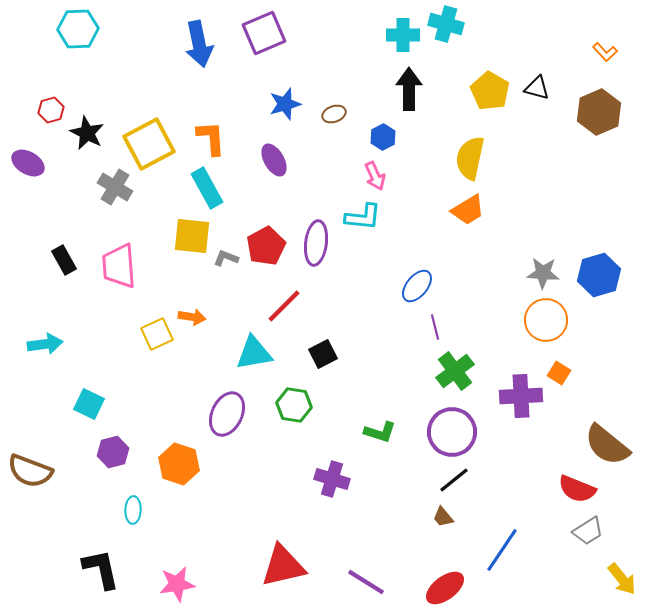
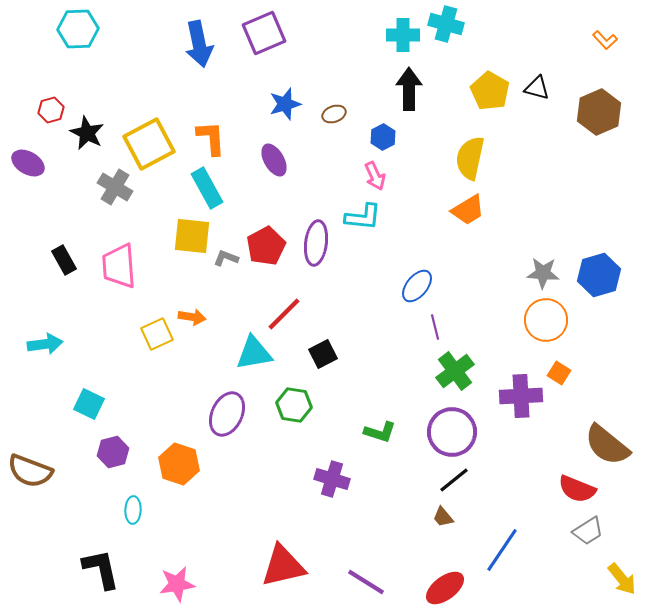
orange L-shape at (605, 52): moved 12 px up
red line at (284, 306): moved 8 px down
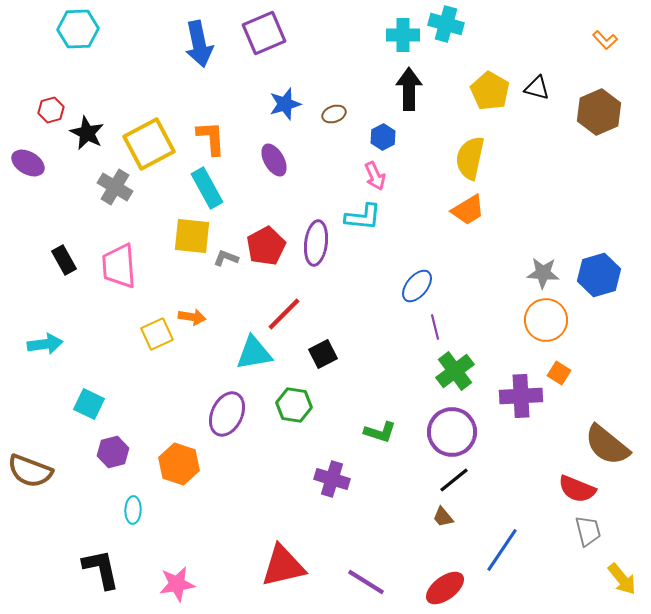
gray trapezoid at (588, 531): rotated 72 degrees counterclockwise
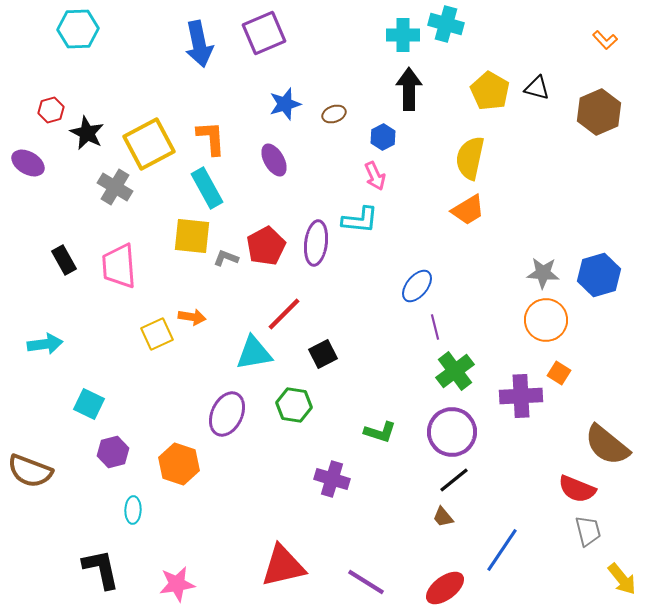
cyan L-shape at (363, 217): moved 3 px left, 3 px down
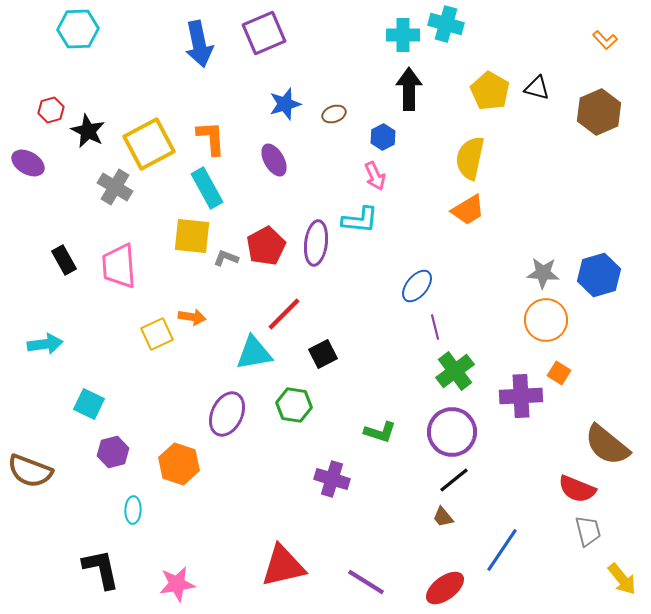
black star at (87, 133): moved 1 px right, 2 px up
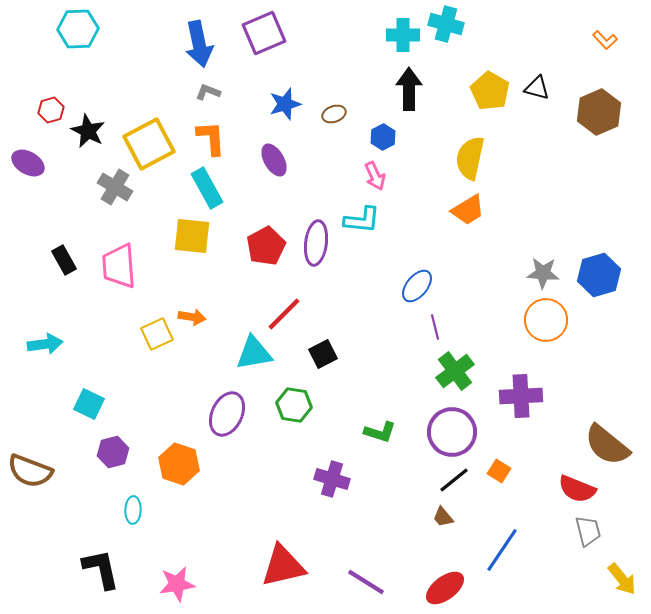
cyan L-shape at (360, 220): moved 2 px right
gray L-shape at (226, 258): moved 18 px left, 166 px up
orange square at (559, 373): moved 60 px left, 98 px down
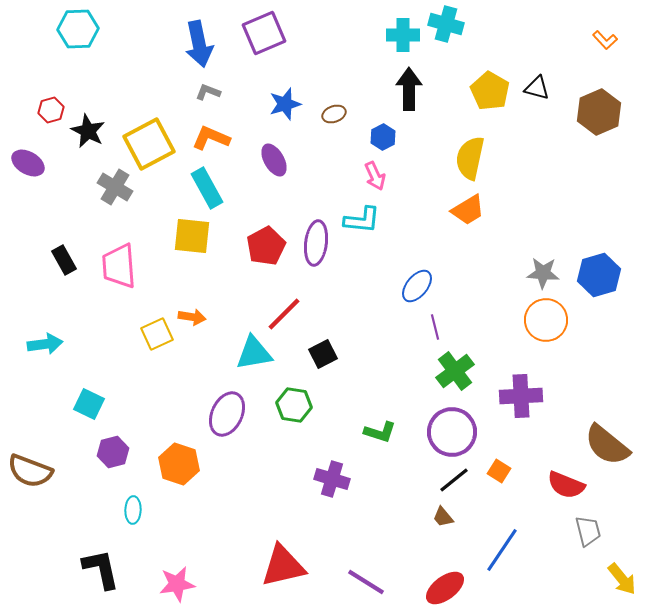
orange L-shape at (211, 138): rotated 63 degrees counterclockwise
red semicircle at (577, 489): moved 11 px left, 4 px up
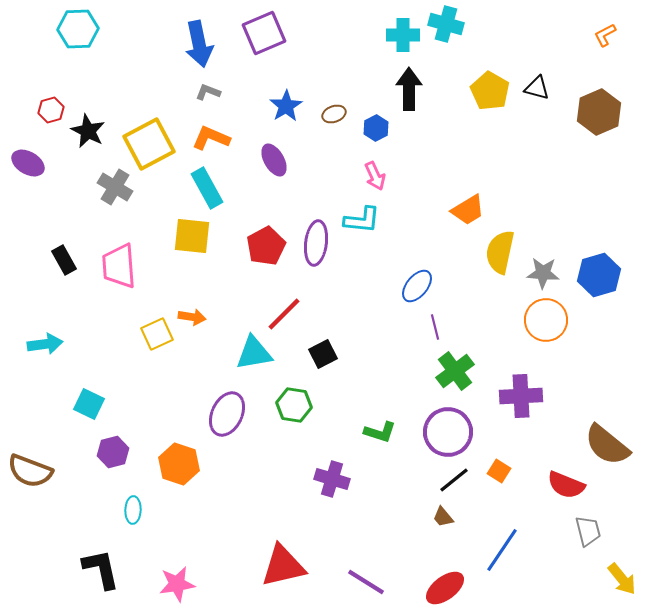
orange L-shape at (605, 40): moved 5 px up; rotated 105 degrees clockwise
blue star at (285, 104): moved 1 px right, 2 px down; rotated 16 degrees counterclockwise
blue hexagon at (383, 137): moved 7 px left, 9 px up
yellow semicircle at (470, 158): moved 30 px right, 94 px down
purple circle at (452, 432): moved 4 px left
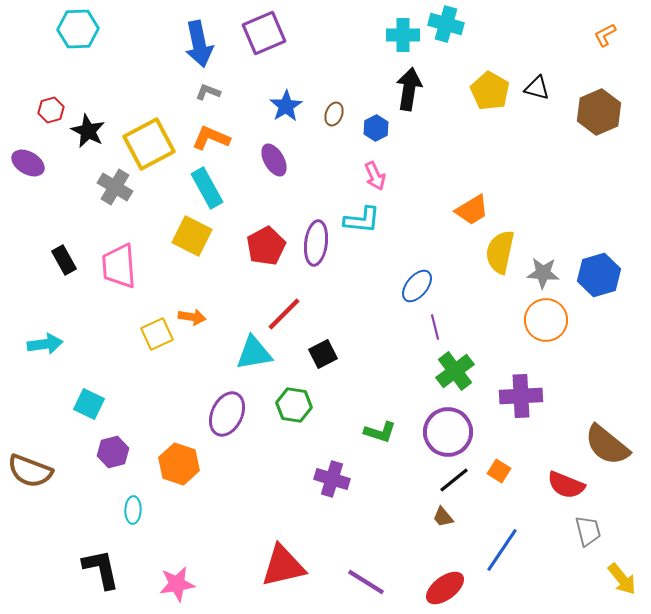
black arrow at (409, 89): rotated 9 degrees clockwise
brown ellipse at (334, 114): rotated 50 degrees counterclockwise
orange trapezoid at (468, 210): moved 4 px right
yellow square at (192, 236): rotated 21 degrees clockwise
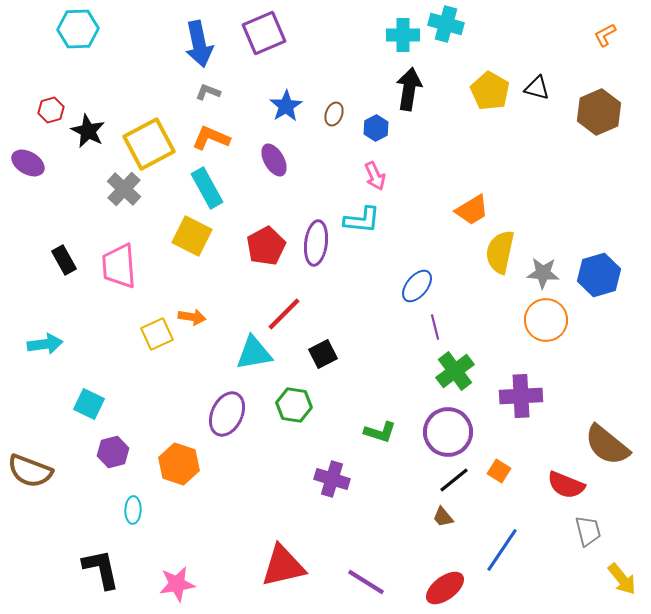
gray cross at (115, 187): moved 9 px right, 2 px down; rotated 12 degrees clockwise
